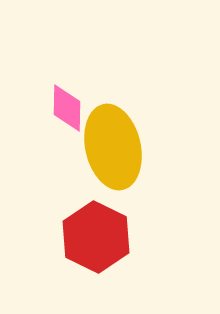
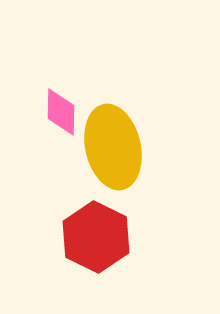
pink diamond: moved 6 px left, 4 px down
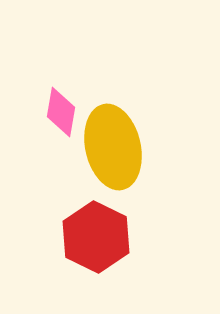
pink diamond: rotated 9 degrees clockwise
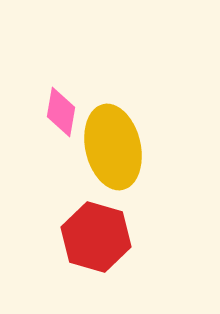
red hexagon: rotated 10 degrees counterclockwise
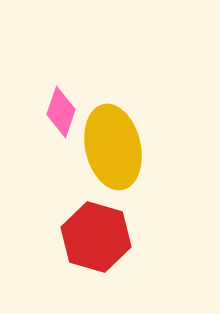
pink diamond: rotated 9 degrees clockwise
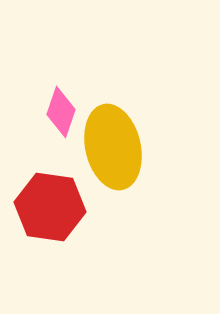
red hexagon: moved 46 px left, 30 px up; rotated 8 degrees counterclockwise
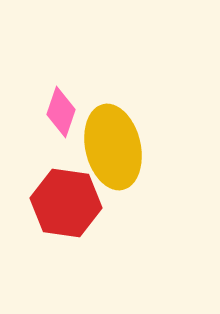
red hexagon: moved 16 px right, 4 px up
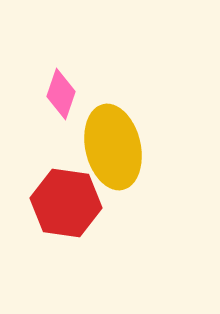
pink diamond: moved 18 px up
